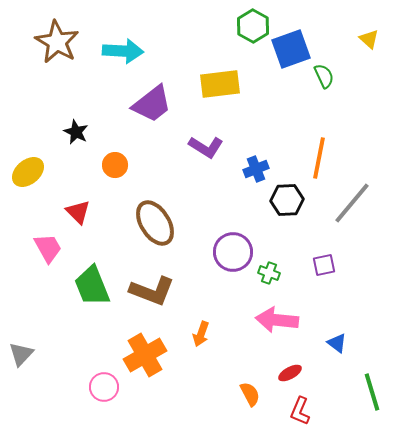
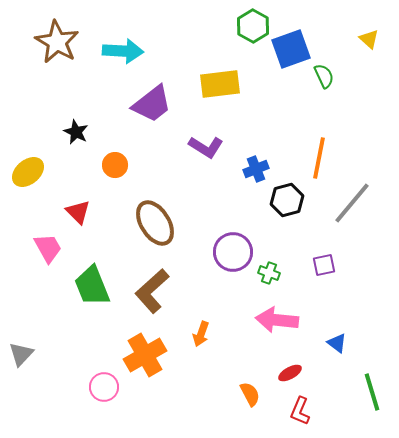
black hexagon: rotated 12 degrees counterclockwise
brown L-shape: rotated 117 degrees clockwise
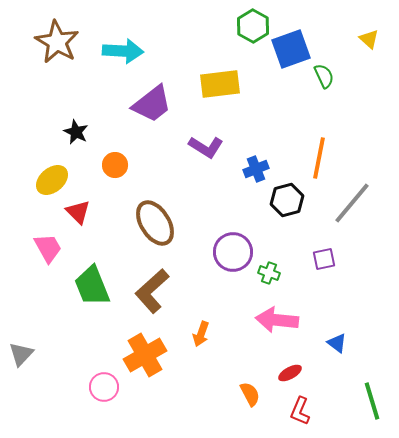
yellow ellipse: moved 24 px right, 8 px down
purple square: moved 6 px up
green line: moved 9 px down
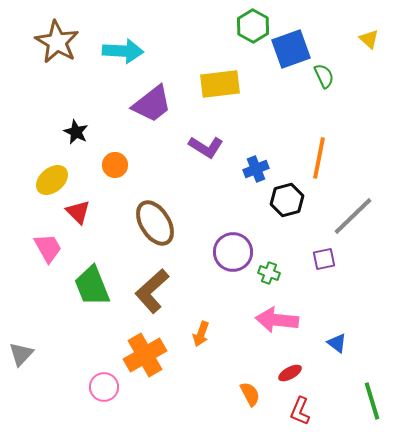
gray line: moved 1 px right, 13 px down; rotated 6 degrees clockwise
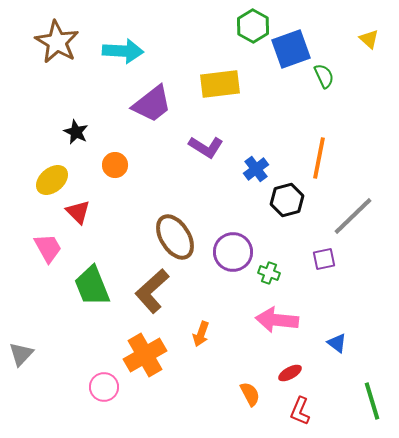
blue cross: rotated 15 degrees counterclockwise
brown ellipse: moved 20 px right, 14 px down
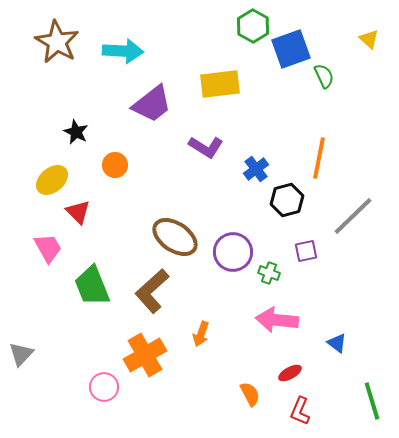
brown ellipse: rotated 24 degrees counterclockwise
purple square: moved 18 px left, 8 px up
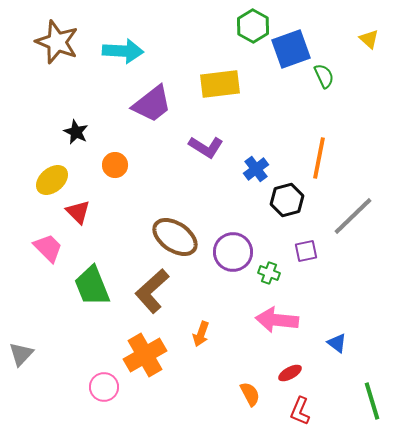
brown star: rotated 9 degrees counterclockwise
pink trapezoid: rotated 16 degrees counterclockwise
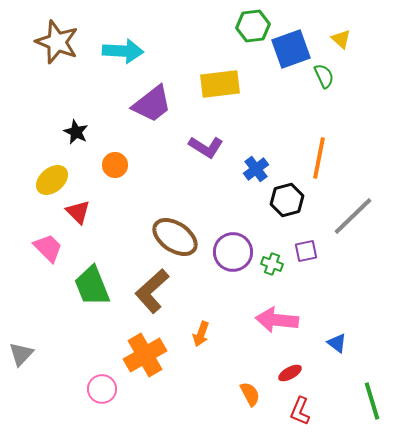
green hexagon: rotated 24 degrees clockwise
yellow triangle: moved 28 px left
green cross: moved 3 px right, 9 px up
pink circle: moved 2 px left, 2 px down
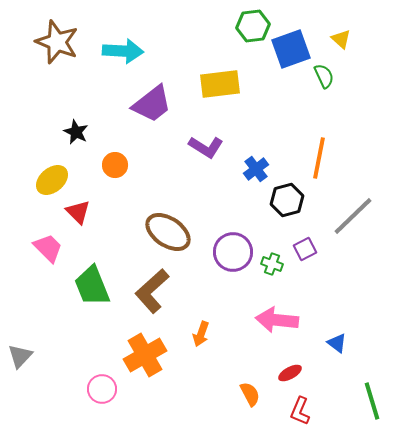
brown ellipse: moved 7 px left, 5 px up
purple square: moved 1 px left, 2 px up; rotated 15 degrees counterclockwise
gray triangle: moved 1 px left, 2 px down
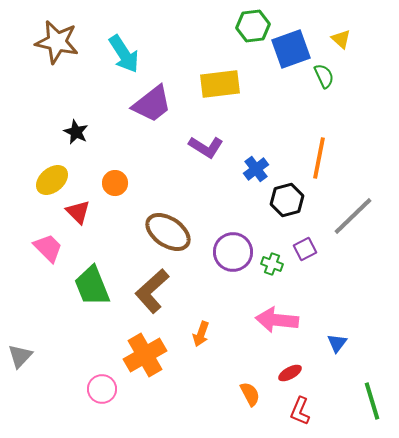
brown star: rotated 9 degrees counterclockwise
cyan arrow: moved 1 px right, 3 px down; rotated 54 degrees clockwise
orange circle: moved 18 px down
blue triangle: rotated 30 degrees clockwise
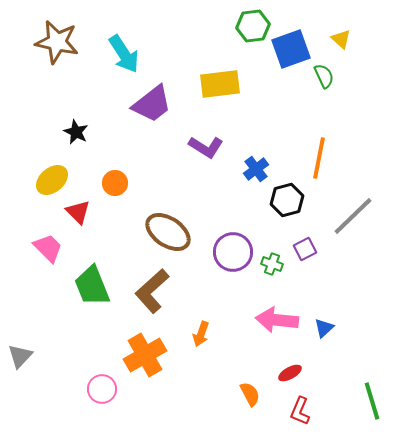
blue triangle: moved 13 px left, 15 px up; rotated 10 degrees clockwise
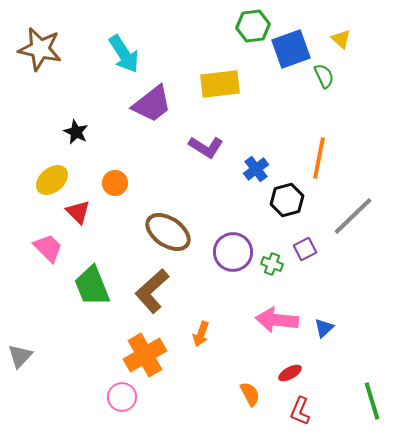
brown star: moved 17 px left, 7 px down
pink circle: moved 20 px right, 8 px down
